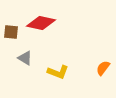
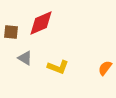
red diamond: rotated 36 degrees counterclockwise
orange semicircle: moved 2 px right
yellow L-shape: moved 5 px up
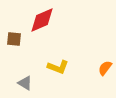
red diamond: moved 1 px right, 3 px up
brown square: moved 3 px right, 7 px down
gray triangle: moved 25 px down
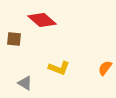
red diamond: rotated 64 degrees clockwise
yellow L-shape: moved 1 px right, 1 px down
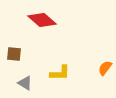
brown square: moved 15 px down
yellow L-shape: moved 1 px right, 5 px down; rotated 20 degrees counterclockwise
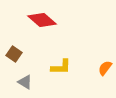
brown square: rotated 28 degrees clockwise
yellow L-shape: moved 1 px right, 6 px up
gray triangle: moved 1 px up
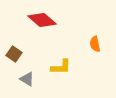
orange semicircle: moved 10 px left, 24 px up; rotated 49 degrees counterclockwise
gray triangle: moved 2 px right, 3 px up
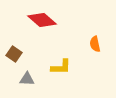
gray triangle: rotated 28 degrees counterclockwise
